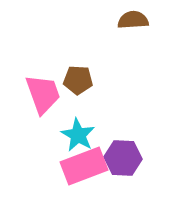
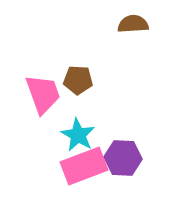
brown semicircle: moved 4 px down
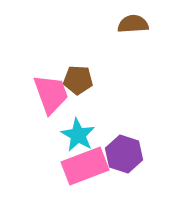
pink trapezoid: moved 8 px right
purple hexagon: moved 1 px right, 4 px up; rotated 15 degrees clockwise
pink rectangle: moved 1 px right
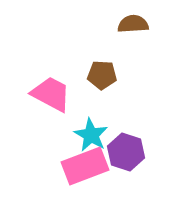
brown pentagon: moved 24 px right, 5 px up
pink trapezoid: rotated 42 degrees counterclockwise
cyan star: moved 13 px right
purple hexagon: moved 2 px right, 2 px up
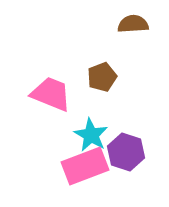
brown pentagon: moved 2 px down; rotated 24 degrees counterclockwise
pink trapezoid: rotated 6 degrees counterclockwise
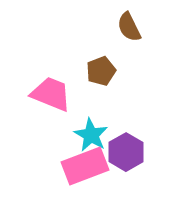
brown semicircle: moved 4 px left, 3 px down; rotated 112 degrees counterclockwise
brown pentagon: moved 1 px left, 6 px up
purple hexagon: rotated 12 degrees clockwise
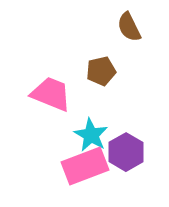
brown pentagon: rotated 8 degrees clockwise
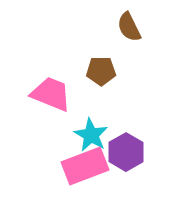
brown pentagon: rotated 12 degrees clockwise
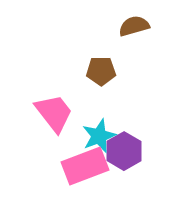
brown semicircle: moved 5 px right, 1 px up; rotated 100 degrees clockwise
pink trapezoid: moved 3 px right, 19 px down; rotated 30 degrees clockwise
cyan star: moved 8 px right, 1 px down; rotated 20 degrees clockwise
purple hexagon: moved 2 px left, 1 px up
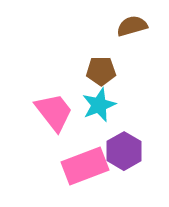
brown semicircle: moved 2 px left
pink trapezoid: moved 1 px up
cyan star: moved 31 px up
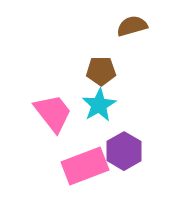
cyan star: rotated 8 degrees counterclockwise
pink trapezoid: moved 1 px left, 1 px down
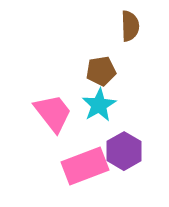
brown semicircle: moved 2 px left; rotated 104 degrees clockwise
brown pentagon: rotated 8 degrees counterclockwise
